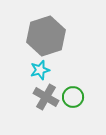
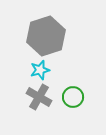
gray cross: moved 7 px left
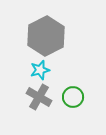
gray hexagon: rotated 9 degrees counterclockwise
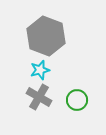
gray hexagon: rotated 12 degrees counterclockwise
green circle: moved 4 px right, 3 px down
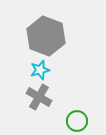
green circle: moved 21 px down
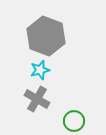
gray cross: moved 2 px left, 2 px down
green circle: moved 3 px left
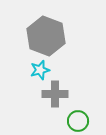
gray cross: moved 18 px right, 5 px up; rotated 30 degrees counterclockwise
green circle: moved 4 px right
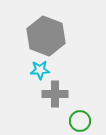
cyan star: rotated 12 degrees clockwise
green circle: moved 2 px right
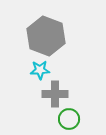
green circle: moved 11 px left, 2 px up
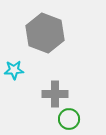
gray hexagon: moved 1 px left, 3 px up
cyan star: moved 26 px left
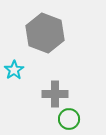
cyan star: rotated 30 degrees counterclockwise
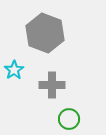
gray cross: moved 3 px left, 9 px up
